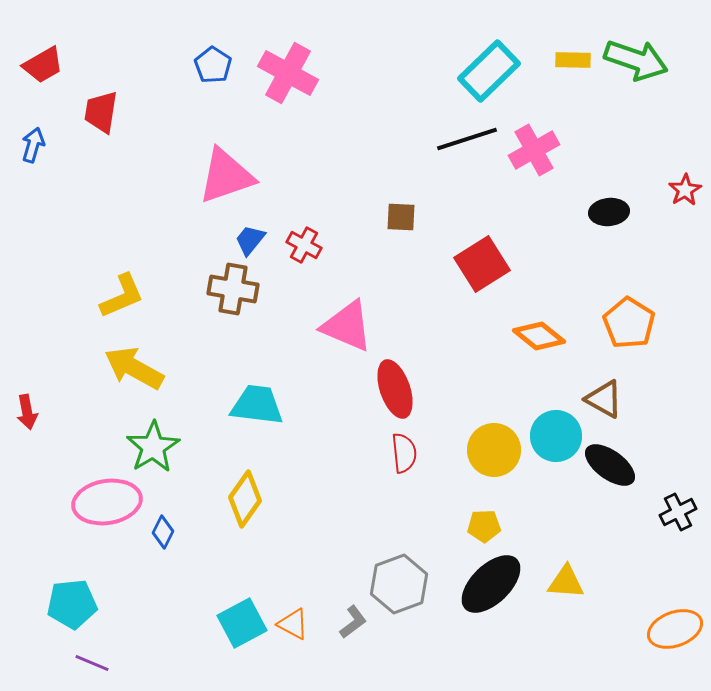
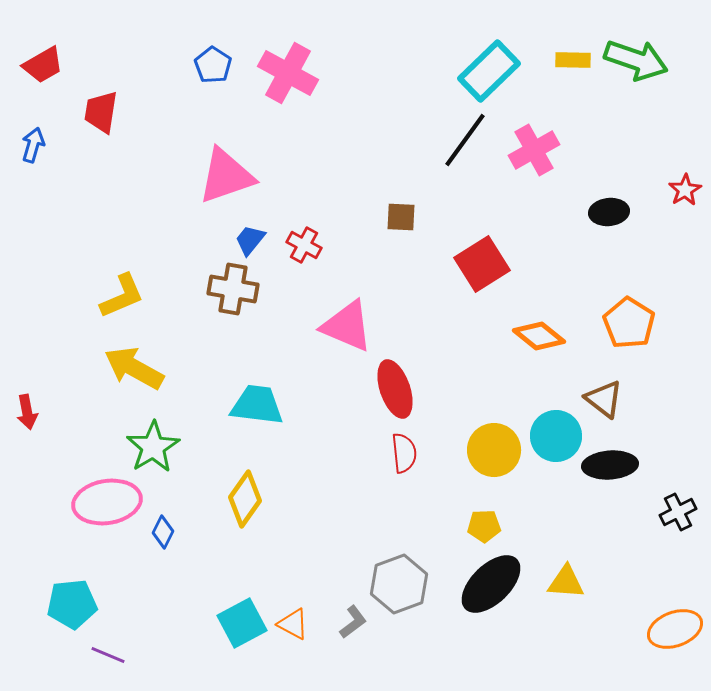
black line at (467, 139): moved 2 px left, 1 px down; rotated 36 degrees counterclockwise
brown triangle at (604, 399): rotated 9 degrees clockwise
black ellipse at (610, 465): rotated 40 degrees counterclockwise
purple line at (92, 663): moved 16 px right, 8 px up
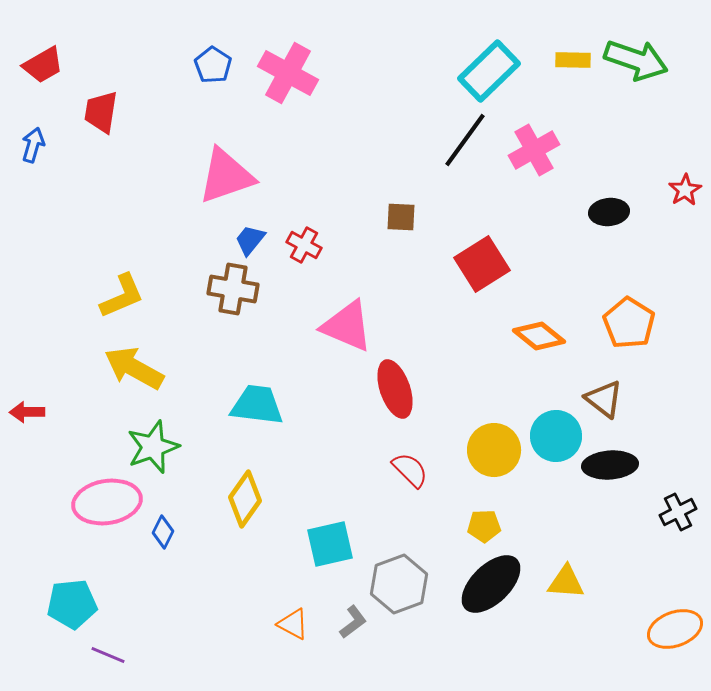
red arrow at (27, 412): rotated 100 degrees clockwise
green star at (153, 447): rotated 12 degrees clockwise
red semicircle at (404, 453): moved 6 px right, 17 px down; rotated 39 degrees counterclockwise
cyan square at (242, 623): moved 88 px right, 79 px up; rotated 15 degrees clockwise
